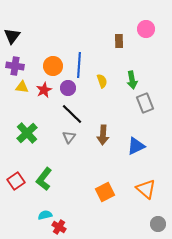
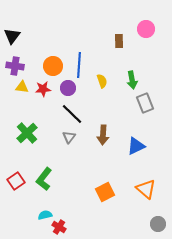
red star: moved 1 px left, 1 px up; rotated 21 degrees clockwise
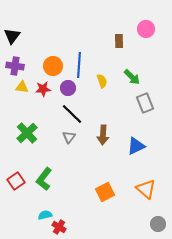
green arrow: moved 3 px up; rotated 36 degrees counterclockwise
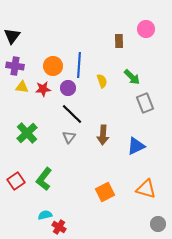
orange triangle: rotated 25 degrees counterclockwise
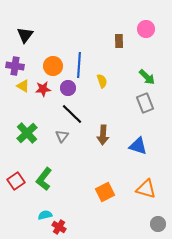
black triangle: moved 13 px right, 1 px up
green arrow: moved 15 px right
yellow triangle: moved 1 px right, 1 px up; rotated 24 degrees clockwise
gray triangle: moved 7 px left, 1 px up
blue triangle: moved 2 px right; rotated 42 degrees clockwise
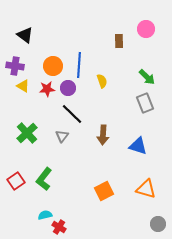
black triangle: rotated 30 degrees counterclockwise
red star: moved 4 px right
orange square: moved 1 px left, 1 px up
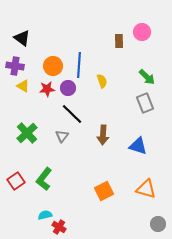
pink circle: moved 4 px left, 3 px down
black triangle: moved 3 px left, 3 px down
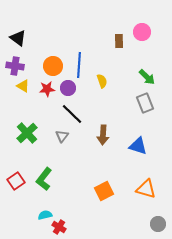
black triangle: moved 4 px left
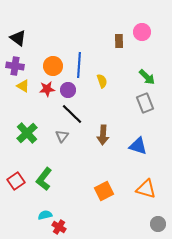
purple circle: moved 2 px down
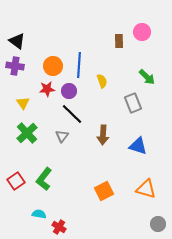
black triangle: moved 1 px left, 3 px down
yellow triangle: moved 17 px down; rotated 24 degrees clockwise
purple circle: moved 1 px right, 1 px down
gray rectangle: moved 12 px left
cyan semicircle: moved 6 px left, 1 px up; rotated 24 degrees clockwise
